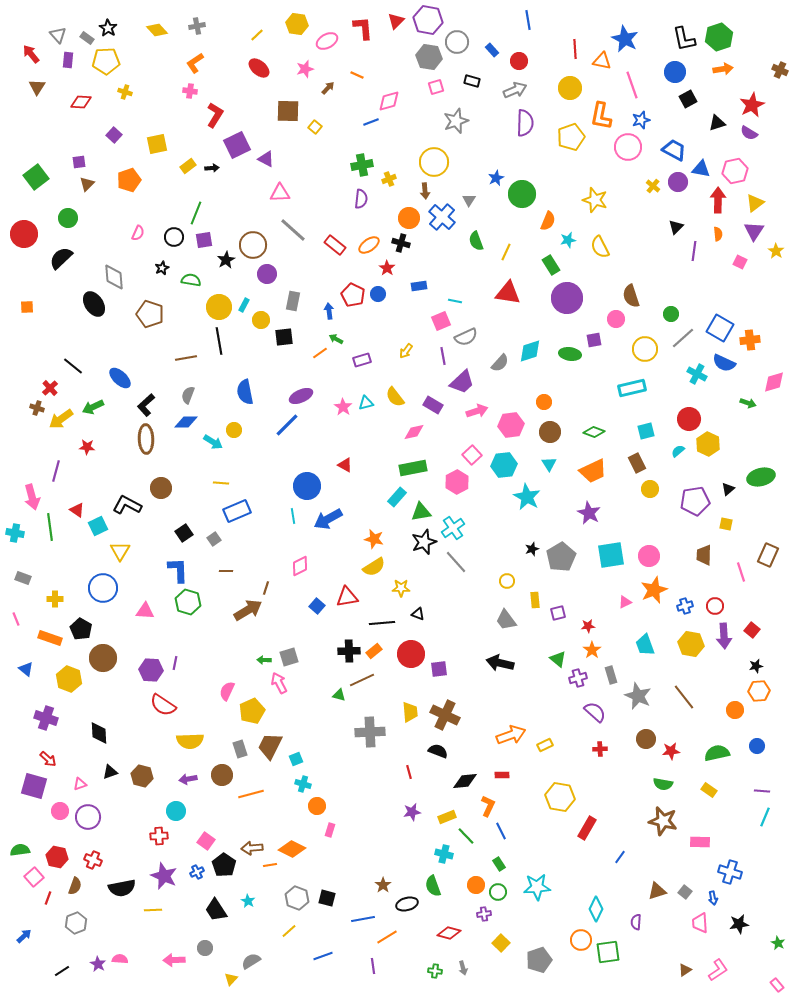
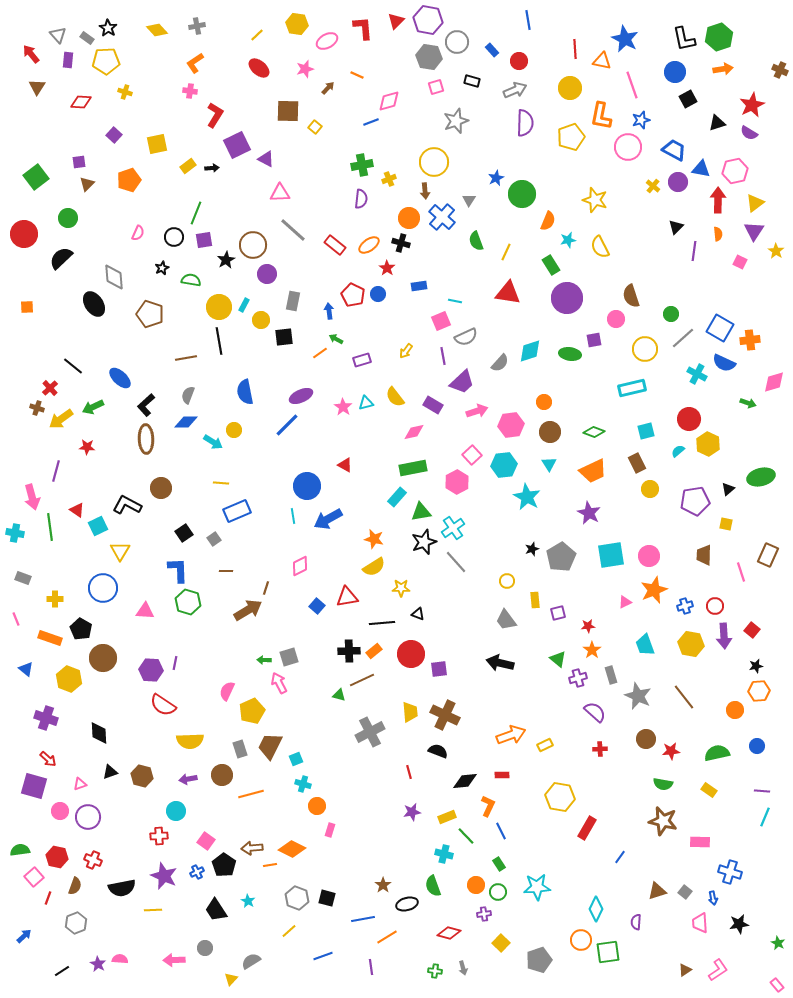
gray cross at (370, 732): rotated 24 degrees counterclockwise
purple line at (373, 966): moved 2 px left, 1 px down
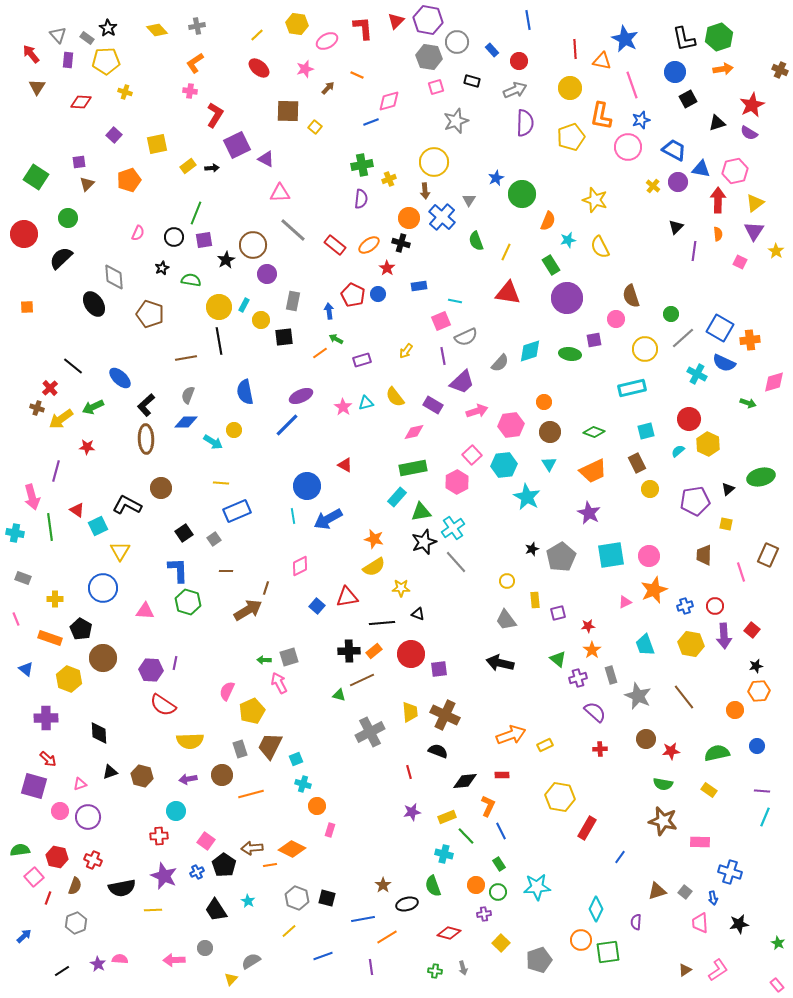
green square at (36, 177): rotated 20 degrees counterclockwise
purple cross at (46, 718): rotated 20 degrees counterclockwise
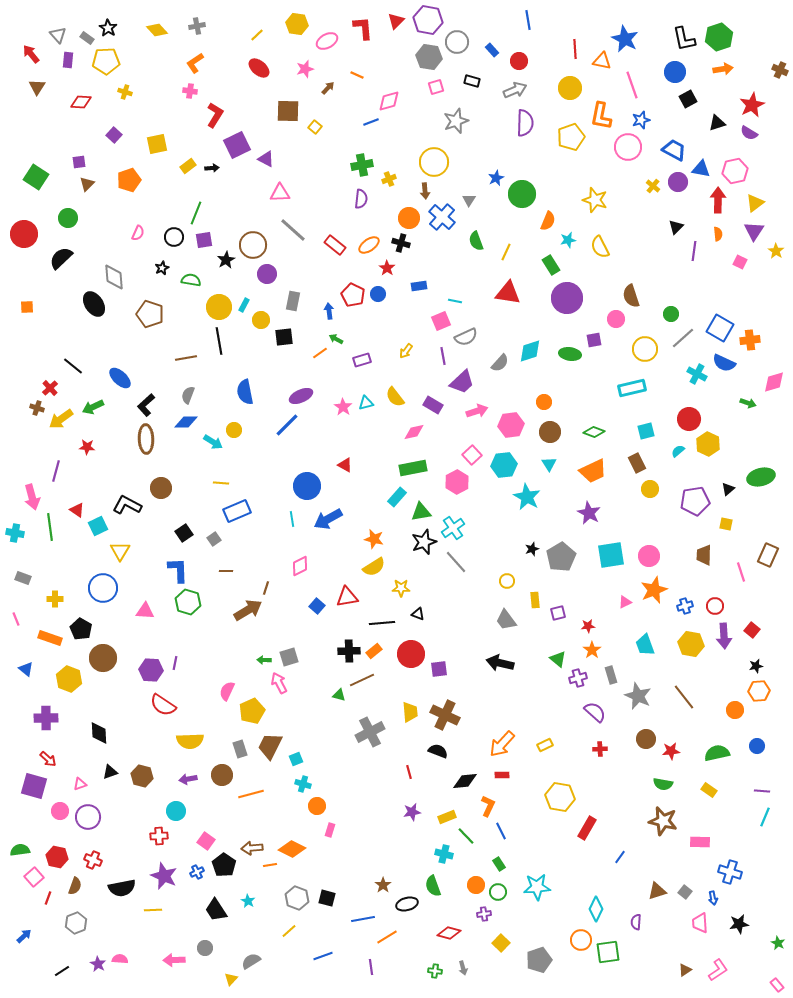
cyan line at (293, 516): moved 1 px left, 3 px down
orange arrow at (511, 735): moved 9 px left, 9 px down; rotated 152 degrees clockwise
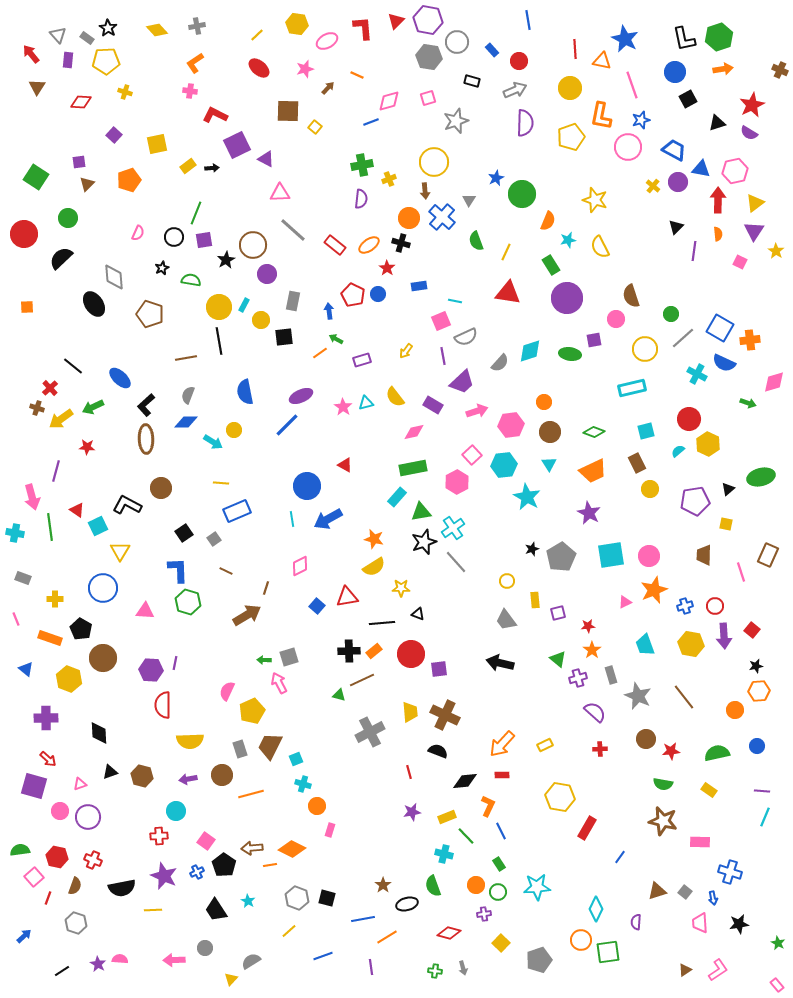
pink square at (436, 87): moved 8 px left, 11 px down
red L-shape at (215, 115): rotated 95 degrees counterclockwise
brown line at (226, 571): rotated 24 degrees clockwise
brown arrow at (248, 610): moved 1 px left, 5 px down
red semicircle at (163, 705): rotated 56 degrees clockwise
gray hexagon at (76, 923): rotated 20 degrees counterclockwise
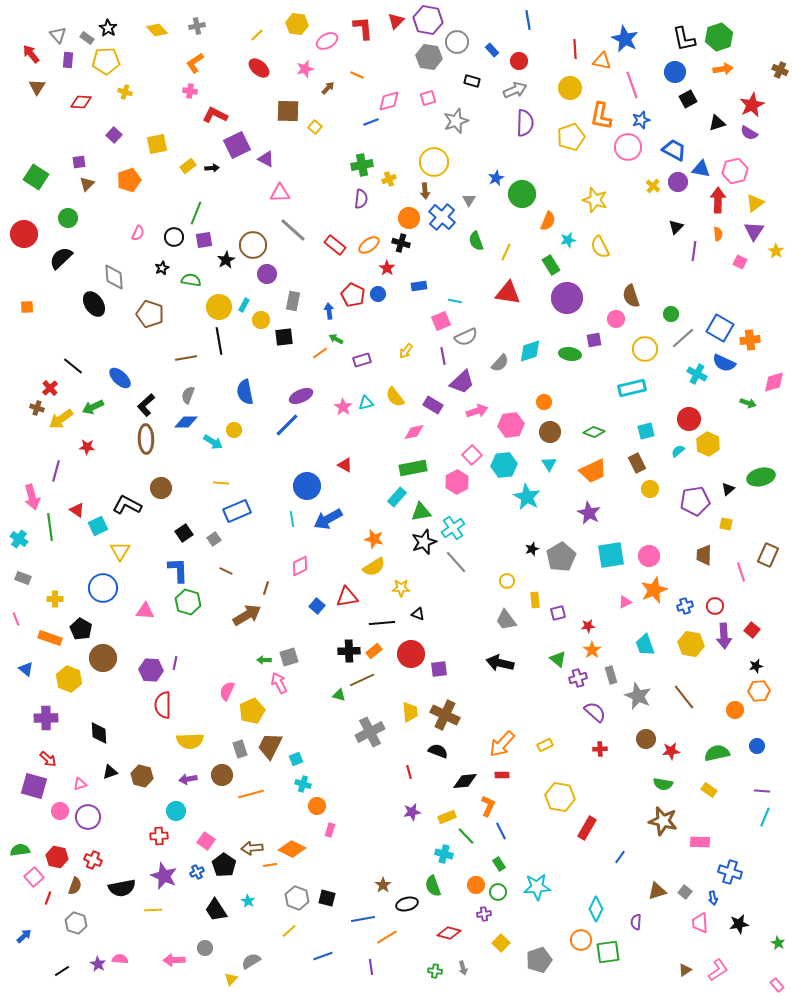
cyan cross at (15, 533): moved 4 px right, 6 px down; rotated 24 degrees clockwise
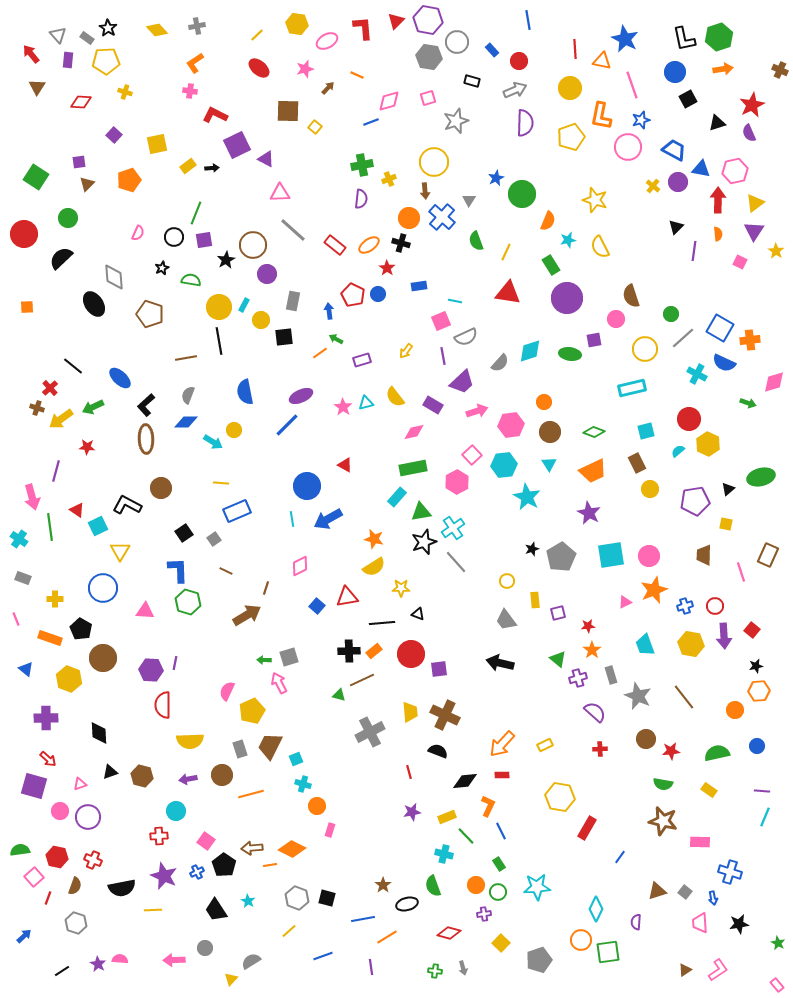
purple semicircle at (749, 133): rotated 36 degrees clockwise
